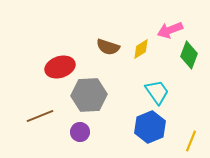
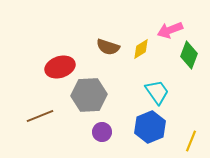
purple circle: moved 22 px right
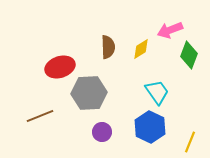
brown semicircle: rotated 110 degrees counterclockwise
gray hexagon: moved 2 px up
blue hexagon: rotated 12 degrees counterclockwise
yellow line: moved 1 px left, 1 px down
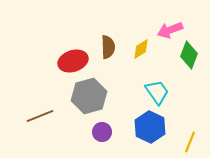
red ellipse: moved 13 px right, 6 px up
gray hexagon: moved 3 px down; rotated 12 degrees counterclockwise
